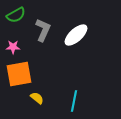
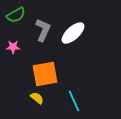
white ellipse: moved 3 px left, 2 px up
orange square: moved 26 px right
cyan line: rotated 35 degrees counterclockwise
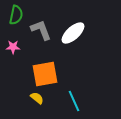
green semicircle: rotated 48 degrees counterclockwise
gray L-shape: moved 2 px left; rotated 45 degrees counterclockwise
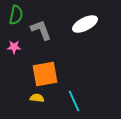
white ellipse: moved 12 px right, 9 px up; rotated 15 degrees clockwise
pink star: moved 1 px right
yellow semicircle: rotated 32 degrees counterclockwise
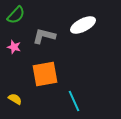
green semicircle: rotated 30 degrees clockwise
white ellipse: moved 2 px left, 1 px down
gray L-shape: moved 3 px right, 6 px down; rotated 55 degrees counterclockwise
pink star: rotated 16 degrees clockwise
yellow semicircle: moved 22 px left, 1 px down; rotated 24 degrees clockwise
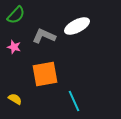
white ellipse: moved 6 px left, 1 px down
gray L-shape: rotated 10 degrees clockwise
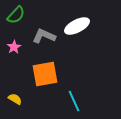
pink star: rotated 24 degrees clockwise
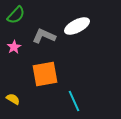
yellow semicircle: moved 2 px left
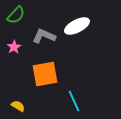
yellow semicircle: moved 5 px right, 7 px down
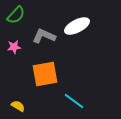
pink star: rotated 24 degrees clockwise
cyan line: rotated 30 degrees counterclockwise
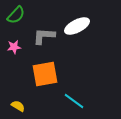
gray L-shape: rotated 20 degrees counterclockwise
